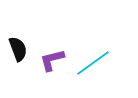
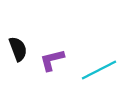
cyan line: moved 6 px right, 7 px down; rotated 9 degrees clockwise
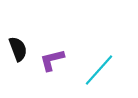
cyan line: rotated 21 degrees counterclockwise
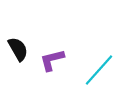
black semicircle: rotated 10 degrees counterclockwise
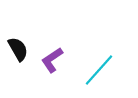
purple L-shape: rotated 20 degrees counterclockwise
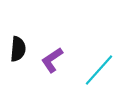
black semicircle: rotated 35 degrees clockwise
